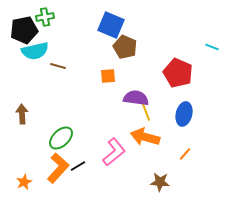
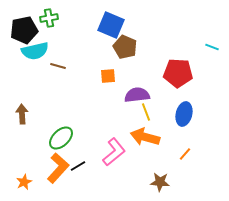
green cross: moved 4 px right, 1 px down
red pentagon: rotated 20 degrees counterclockwise
purple semicircle: moved 1 px right, 3 px up; rotated 15 degrees counterclockwise
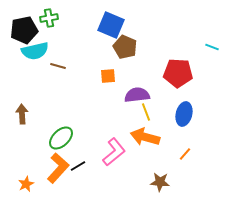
orange star: moved 2 px right, 2 px down
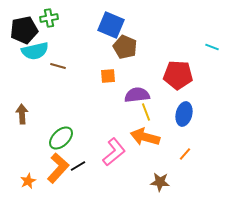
red pentagon: moved 2 px down
orange star: moved 2 px right, 3 px up
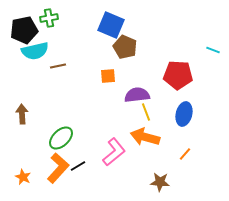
cyan line: moved 1 px right, 3 px down
brown line: rotated 28 degrees counterclockwise
orange star: moved 5 px left, 4 px up; rotated 21 degrees counterclockwise
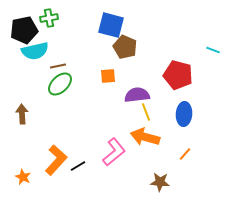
blue square: rotated 8 degrees counterclockwise
red pentagon: rotated 12 degrees clockwise
blue ellipse: rotated 10 degrees counterclockwise
green ellipse: moved 1 px left, 54 px up
orange L-shape: moved 2 px left, 8 px up
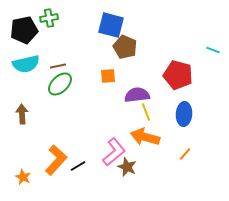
cyan semicircle: moved 9 px left, 13 px down
brown star: moved 33 px left, 15 px up; rotated 18 degrees clockwise
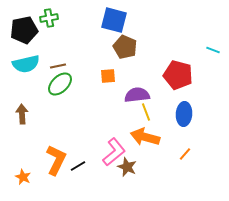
blue square: moved 3 px right, 5 px up
orange L-shape: rotated 16 degrees counterclockwise
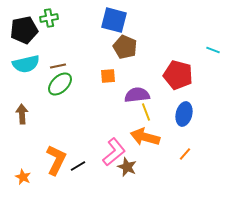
blue ellipse: rotated 10 degrees clockwise
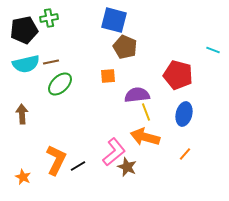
brown line: moved 7 px left, 4 px up
